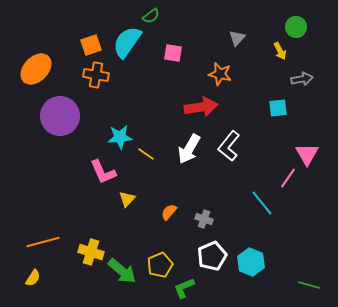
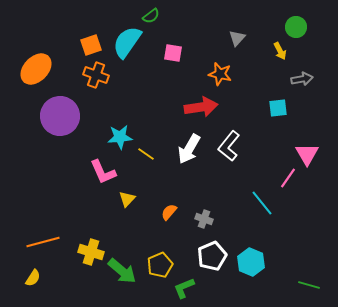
orange cross: rotated 10 degrees clockwise
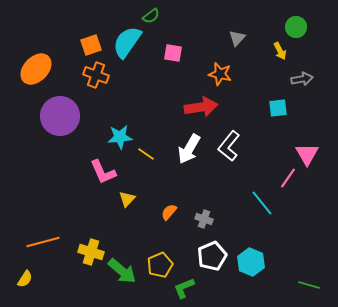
yellow semicircle: moved 8 px left, 1 px down
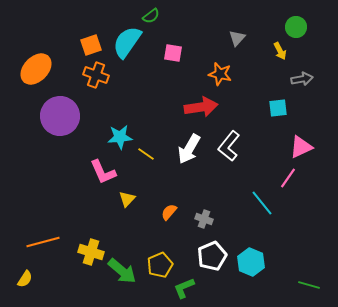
pink triangle: moved 6 px left, 7 px up; rotated 35 degrees clockwise
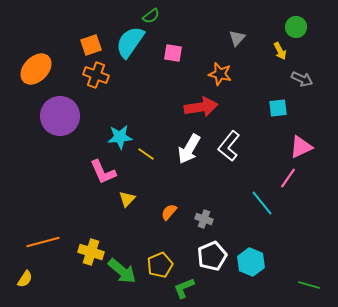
cyan semicircle: moved 3 px right
gray arrow: rotated 35 degrees clockwise
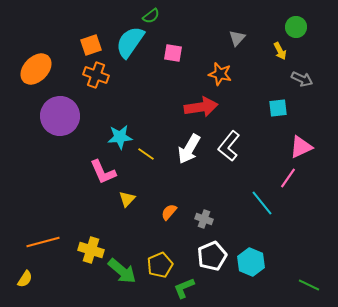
yellow cross: moved 2 px up
green line: rotated 10 degrees clockwise
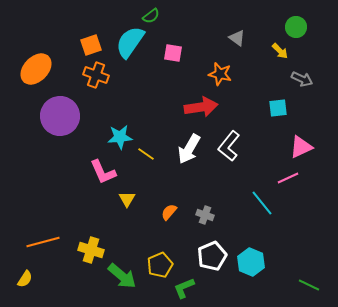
gray triangle: rotated 36 degrees counterclockwise
yellow arrow: rotated 18 degrees counterclockwise
pink line: rotated 30 degrees clockwise
yellow triangle: rotated 12 degrees counterclockwise
gray cross: moved 1 px right, 4 px up
green arrow: moved 5 px down
